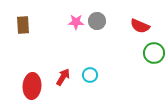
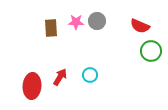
brown rectangle: moved 28 px right, 3 px down
green circle: moved 3 px left, 2 px up
red arrow: moved 3 px left
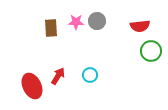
red semicircle: rotated 30 degrees counterclockwise
red arrow: moved 2 px left, 1 px up
red ellipse: rotated 30 degrees counterclockwise
